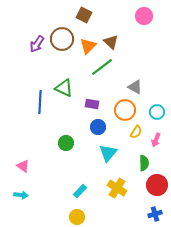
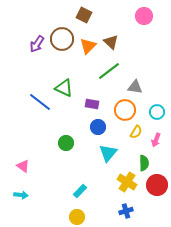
green line: moved 7 px right, 4 px down
gray triangle: rotated 21 degrees counterclockwise
blue line: rotated 55 degrees counterclockwise
yellow cross: moved 10 px right, 6 px up
blue cross: moved 29 px left, 3 px up
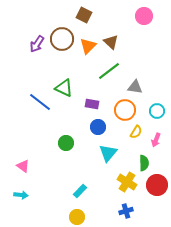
cyan circle: moved 1 px up
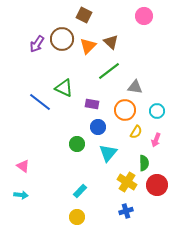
green circle: moved 11 px right, 1 px down
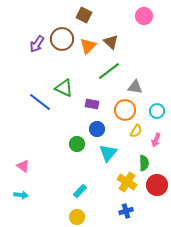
blue circle: moved 1 px left, 2 px down
yellow semicircle: moved 1 px up
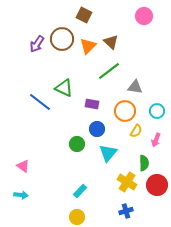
orange circle: moved 1 px down
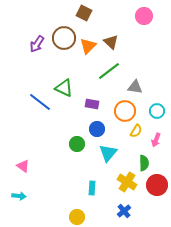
brown square: moved 2 px up
brown circle: moved 2 px right, 1 px up
cyan rectangle: moved 12 px right, 3 px up; rotated 40 degrees counterclockwise
cyan arrow: moved 2 px left, 1 px down
blue cross: moved 2 px left; rotated 24 degrees counterclockwise
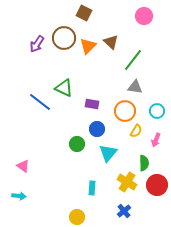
green line: moved 24 px right, 11 px up; rotated 15 degrees counterclockwise
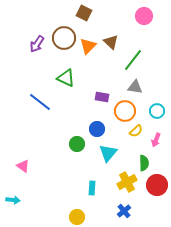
green triangle: moved 2 px right, 10 px up
purple rectangle: moved 10 px right, 7 px up
yellow semicircle: rotated 16 degrees clockwise
yellow cross: rotated 30 degrees clockwise
cyan arrow: moved 6 px left, 4 px down
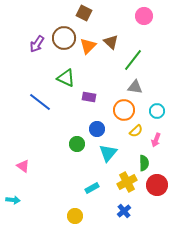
purple rectangle: moved 13 px left
orange circle: moved 1 px left, 1 px up
cyan rectangle: rotated 56 degrees clockwise
yellow circle: moved 2 px left, 1 px up
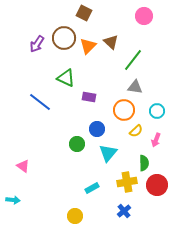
yellow cross: rotated 18 degrees clockwise
